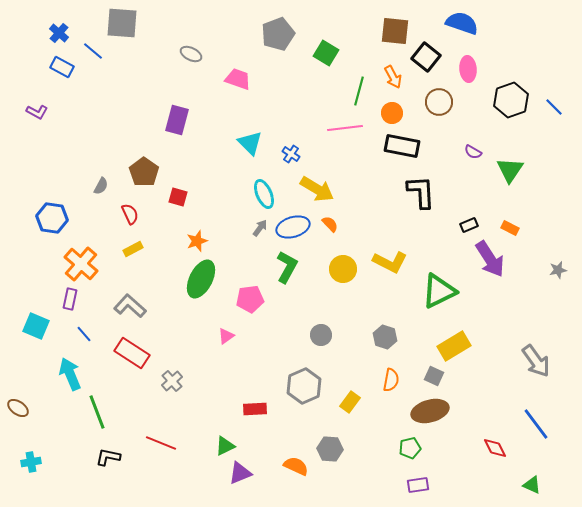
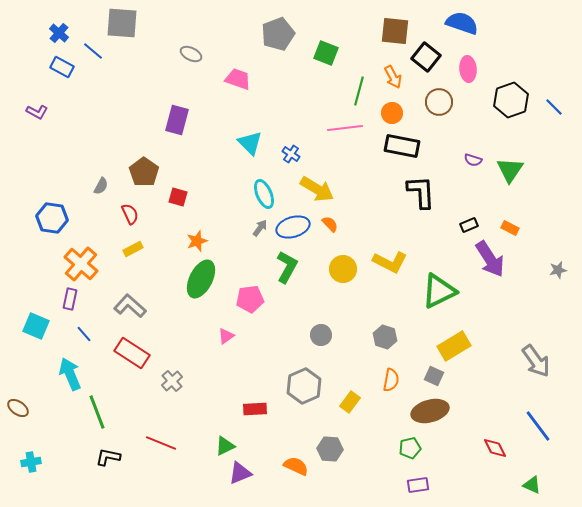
green square at (326, 53): rotated 10 degrees counterclockwise
purple semicircle at (473, 152): moved 8 px down; rotated 12 degrees counterclockwise
blue line at (536, 424): moved 2 px right, 2 px down
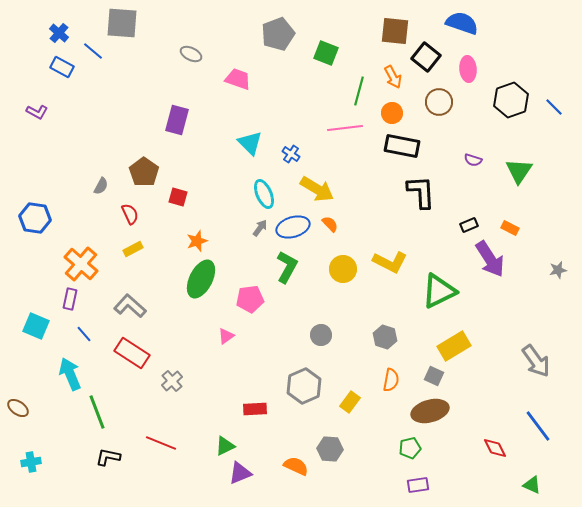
green triangle at (510, 170): moved 9 px right, 1 px down
blue hexagon at (52, 218): moved 17 px left
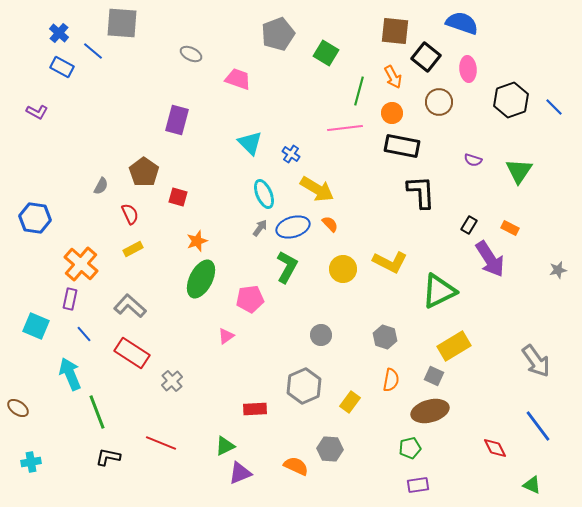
green square at (326, 53): rotated 10 degrees clockwise
black rectangle at (469, 225): rotated 36 degrees counterclockwise
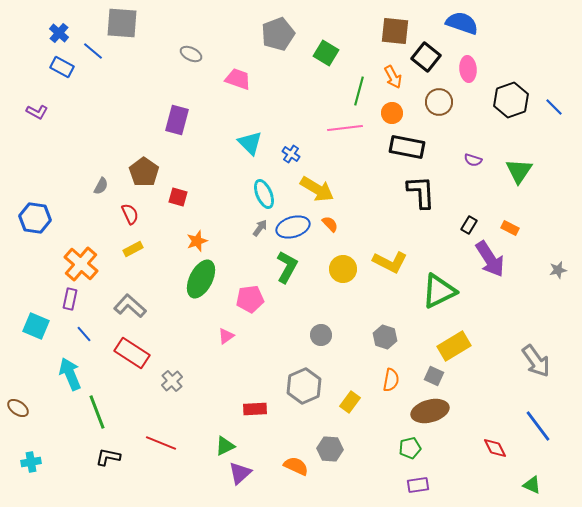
black rectangle at (402, 146): moved 5 px right, 1 px down
purple triangle at (240, 473): rotated 20 degrees counterclockwise
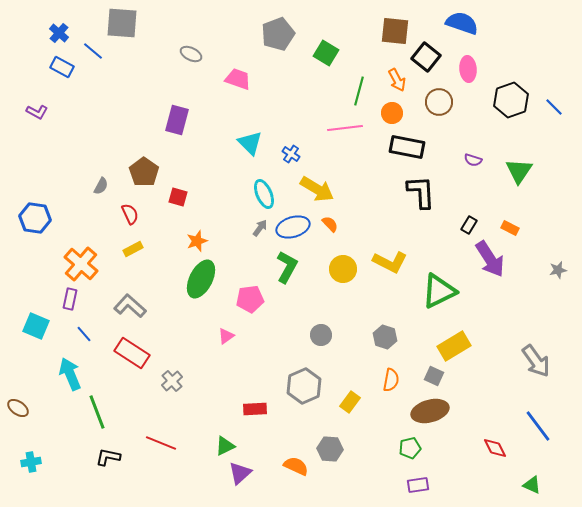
orange arrow at (393, 77): moved 4 px right, 3 px down
